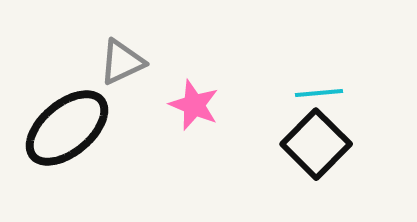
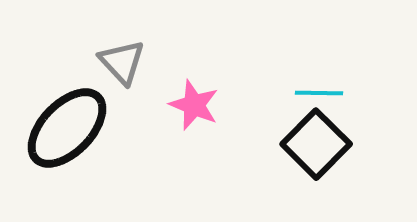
gray triangle: rotated 48 degrees counterclockwise
cyan line: rotated 6 degrees clockwise
black ellipse: rotated 6 degrees counterclockwise
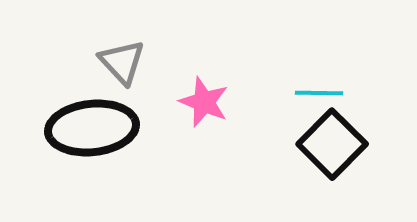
pink star: moved 10 px right, 3 px up
black ellipse: moved 25 px right; rotated 40 degrees clockwise
black square: moved 16 px right
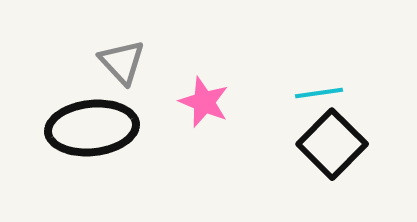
cyan line: rotated 9 degrees counterclockwise
